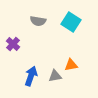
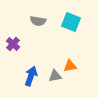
cyan square: rotated 12 degrees counterclockwise
orange triangle: moved 1 px left, 1 px down
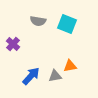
cyan square: moved 4 px left, 2 px down
blue arrow: rotated 24 degrees clockwise
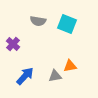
blue arrow: moved 6 px left
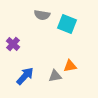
gray semicircle: moved 4 px right, 6 px up
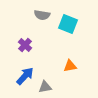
cyan square: moved 1 px right
purple cross: moved 12 px right, 1 px down
gray triangle: moved 10 px left, 11 px down
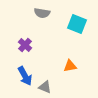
gray semicircle: moved 2 px up
cyan square: moved 9 px right
blue arrow: rotated 108 degrees clockwise
gray triangle: rotated 32 degrees clockwise
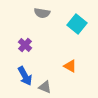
cyan square: rotated 18 degrees clockwise
orange triangle: rotated 40 degrees clockwise
